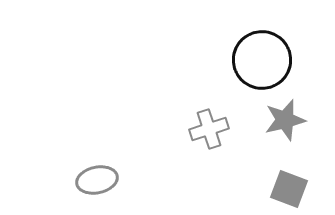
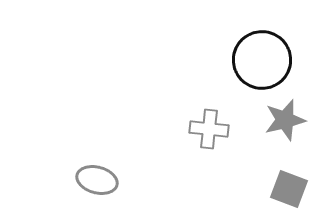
gray cross: rotated 24 degrees clockwise
gray ellipse: rotated 27 degrees clockwise
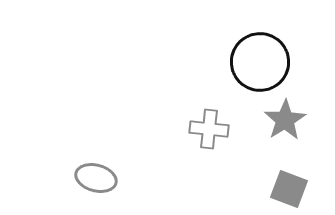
black circle: moved 2 px left, 2 px down
gray star: rotated 18 degrees counterclockwise
gray ellipse: moved 1 px left, 2 px up
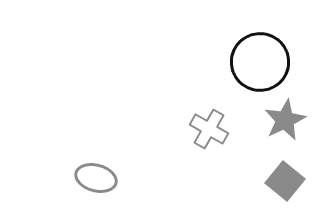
gray star: rotated 6 degrees clockwise
gray cross: rotated 24 degrees clockwise
gray square: moved 4 px left, 8 px up; rotated 18 degrees clockwise
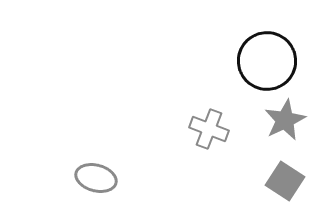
black circle: moved 7 px right, 1 px up
gray cross: rotated 9 degrees counterclockwise
gray square: rotated 6 degrees counterclockwise
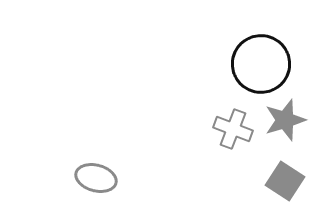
black circle: moved 6 px left, 3 px down
gray star: rotated 9 degrees clockwise
gray cross: moved 24 px right
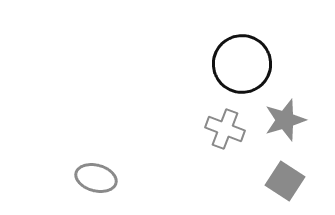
black circle: moved 19 px left
gray cross: moved 8 px left
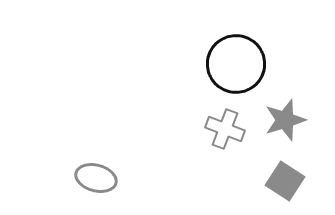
black circle: moved 6 px left
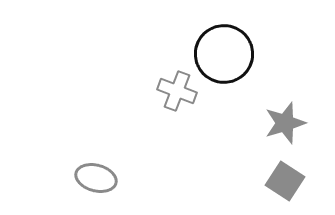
black circle: moved 12 px left, 10 px up
gray star: moved 3 px down
gray cross: moved 48 px left, 38 px up
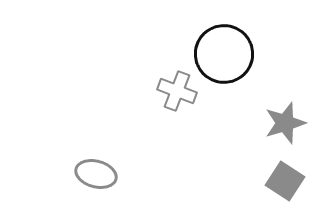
gray ellipse: moved 4 px up
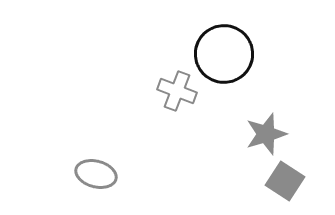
gray star: moved 19 px left, 11 px down
